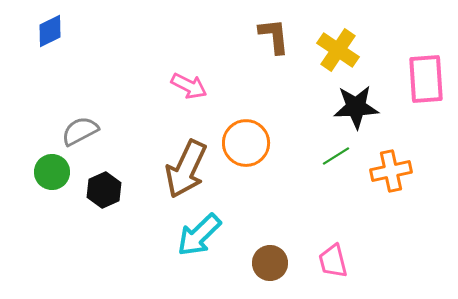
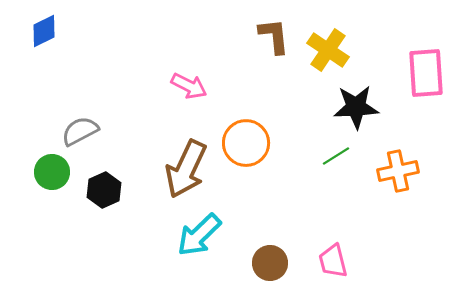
blue diamond: moved 6 px left
yellow cross: moved 10 px left
pink rectangle: moved 6 px up
orange cross: moved 7 px right
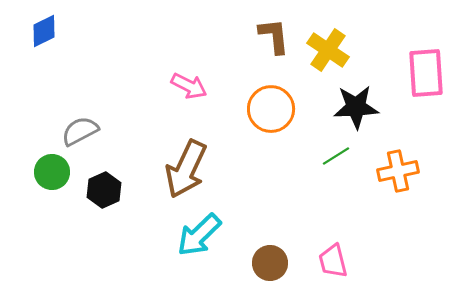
orange circle: moved 25 px right, 34 px up
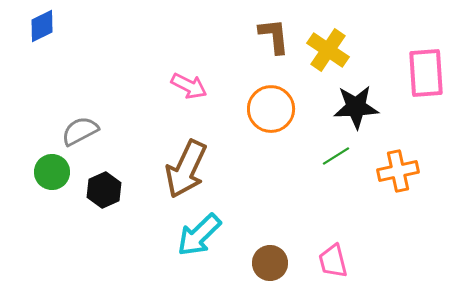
blue diamond: moved 2 px left, 5 px up
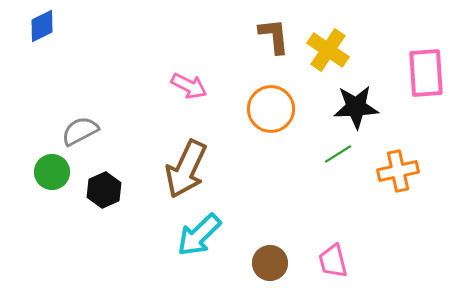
green line: moved 2 px right, 2 px up
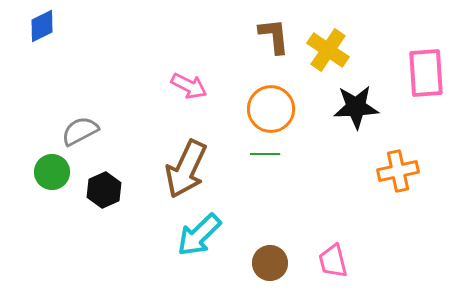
green line: moved 73 px left; rotated 32 degrees clockwise
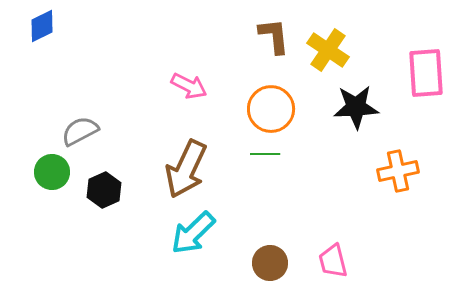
cyan arrow: moved 6 px left, 2 px up
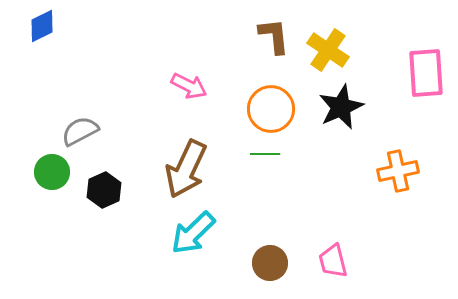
black star: moved 15 px left; rotated 21 degrees counterclockwise
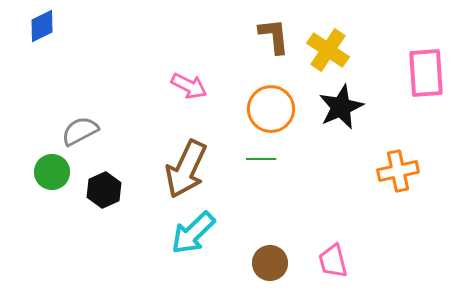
green line: moved 4 px left, 5 px down
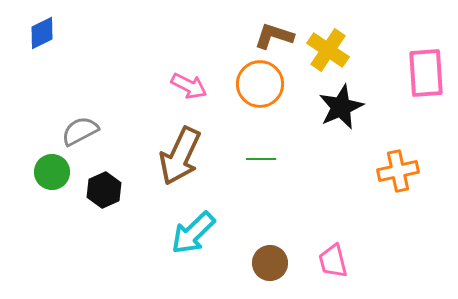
blue diamond: moved 7 px down
brown L-shape: rotated 66 degrees counterclockwise
orange circle: moved 11 px left, 25 px up
brown arrow: moved 6 px left, 13 px up
